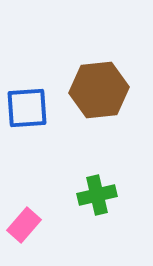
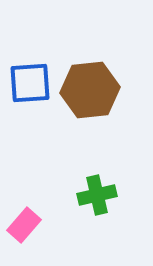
brown hexagon: moved 9 px left
blue square: moved 3 px right, 25 px up
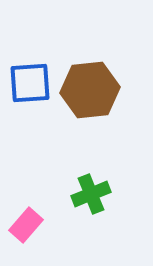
green cross: moved 6 px left, 1 px up; rotated 9 degrees counterclockwise
pink rectangle: moved 2 px right
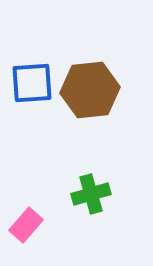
blue square: moved 2 px right
green cross: rotated 6 degrees clockwise
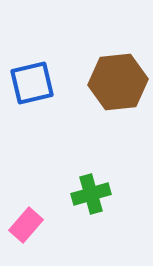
blue square: rotated 9 degrees counterclockwise
brown hexagon: moved 28 px right, 8 px up
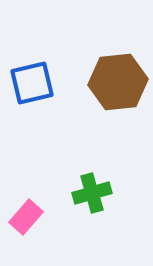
green cross: moved 1 px right, 1 px up
pink rectangle: moved 8 px up
